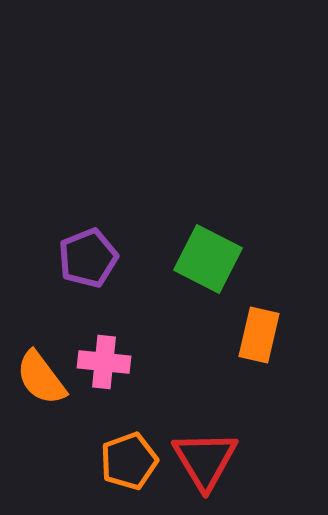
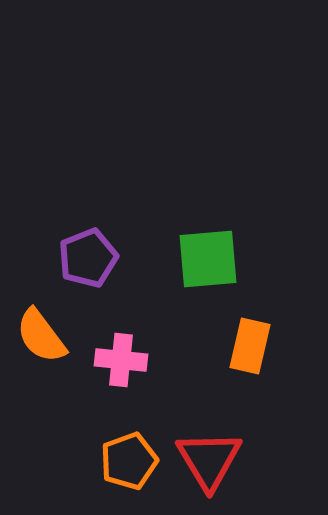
green square: rotated 32 degrees counterclockwise
orange rectangle: moved 9 px left, 11 px down
pink cross: moved 17 px right, 2 px up
orange semicircle: moved 42 px up
red triangle: moved 4 px right
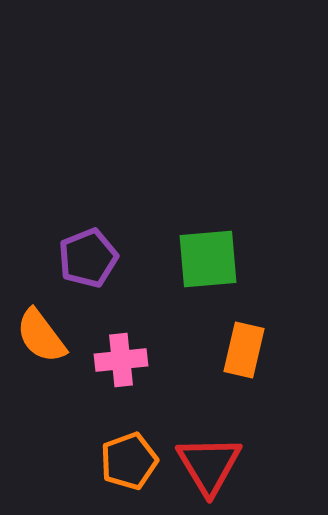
orange rectangle: moved 6 px left, 4 px down
pink cross: rotated 12 degrees counterclockwise
red triangle: moved 5 px down
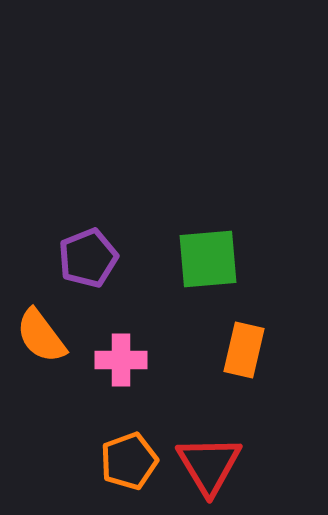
pink cross: rotated 6 degrees clockwise
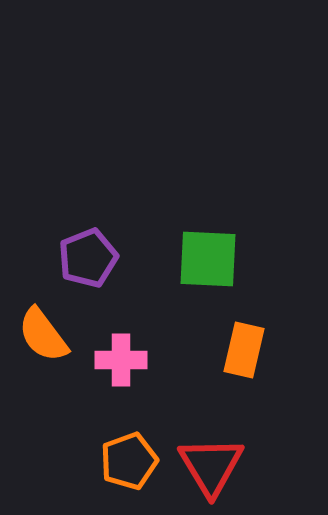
green square: rotated 8 degrees clockwise
orange semicircle: moved 2 px right, 1 px up
red triangle: moved 2 px right, 1 px down
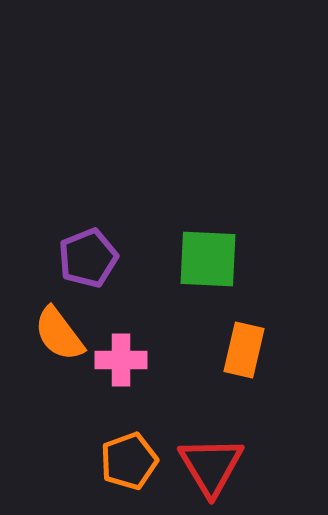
orange semicircle: moved 16 px right, 1 px up
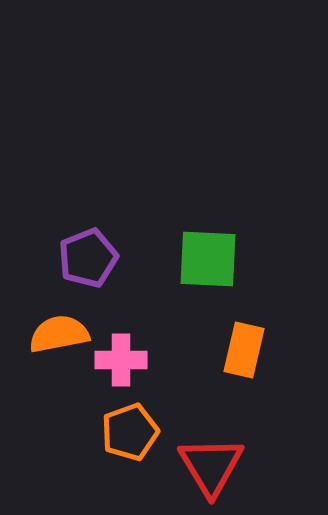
orange semicircle: rotated 116 degrees clockwise
orange pentagon: moved 1 px right, 29 px up
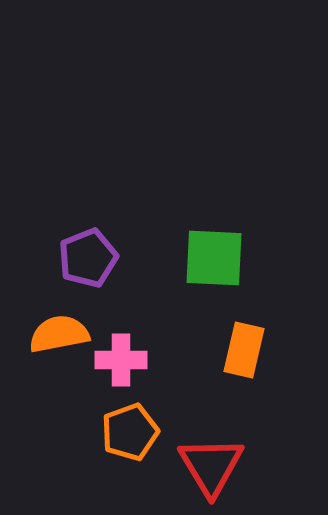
green square: moved 6 px right, 1 px up
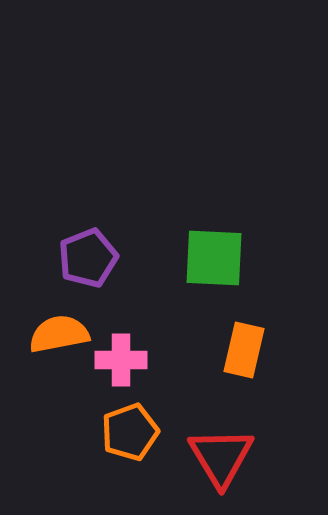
red triangle: moved 10 px right, 9 px up
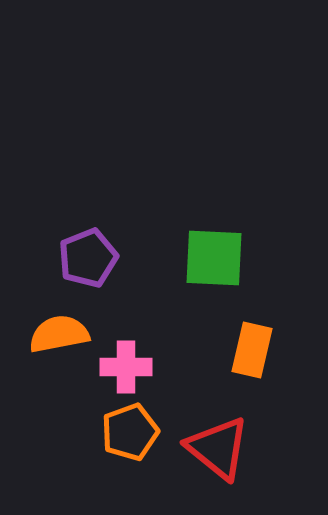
orange rectangle: moved 8 px right
pink cross: moved 5 px right, 7 px down
red triangle: moved 3 px left, 9 px up; rotated 20 degrees counterclockwise
